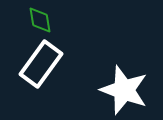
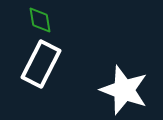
white rectangle: rotated 9 degrees counterclockwise
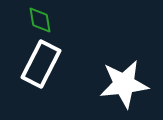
white star: moved 6 px up; rotated 27 degrees counterclockwise
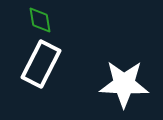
white star: rotated 9 degrees clockwise
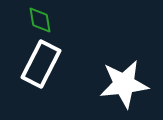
white star: rotated 9 degrees counterclockwise
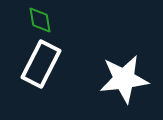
white star: moved 5 px up
